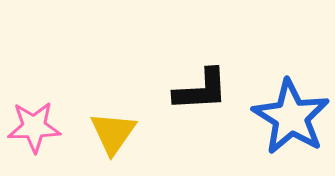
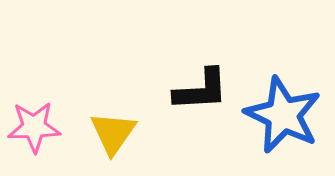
blue star: moved 8 px left, 2 px up; rotated 6 degrees counterclockwise
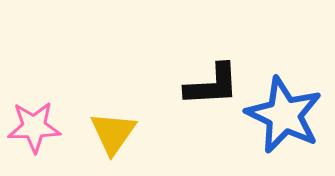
black L-shape: moved 11 px right, 5 px up
blue star: moved 1 px right
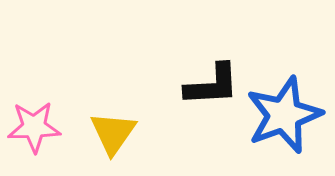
blue star: rotated 26 degrees clockwise
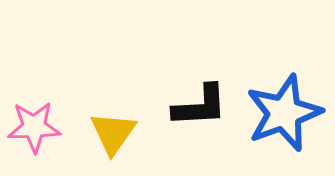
black L-shape: moved 12 px left, 21 px down
blue star: moved 2 px up
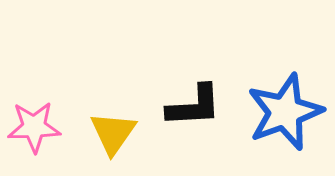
black L-shape: moved 6 px left
blue star: moved 1 px right, 1 px up
